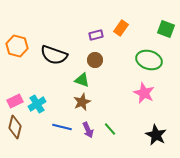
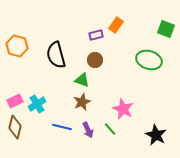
orange rectangle: moved 5 px left, 3 px up
black semicircle: moved 2 px right; rotated 56 degrees clockwise
pink star: moved 21 px left, 16 px down
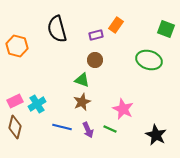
black semicircle: moved 1 px right, 26 px up
green line: rotated 24 degrees counterclockwise
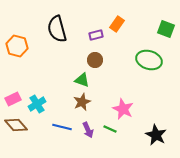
orange rectangle: moved 1 px right, 1 px up
pink rectangle: moved 2 px left, 2 px up
brown diamond: moved 1 px right, 2 px up; rotated 55 degrees counterclockwise
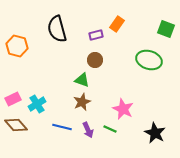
black star: moved 1 px left, 2 px up
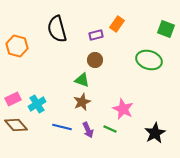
black star: rotated 15 degrees clockwise
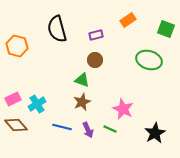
orange rectangle: moved 11 px right, 4 px up; rotated 21 degrees clockwise
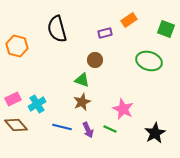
orange rectangle: moved 1 px right
purple rectangle: moved 9 px right, 2 px up
green ellipse: moved 1 px down
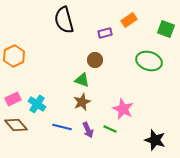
black semicircle: moved 7 px right, 9 px up
orange hexagon: moved 3 px left, 10 px down; rotated 20 degrees clockwise
cyan cross: rotated 24 degrees counterclockwise
black star: moved 7 px down; rotated 25 degrees counterclockwise
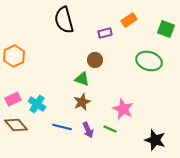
green triangle: moved 1 px up
